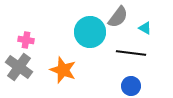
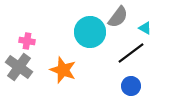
pink cross: moved 1 px right, 1 px down
black line: rotated 44 degrees counterclockwise
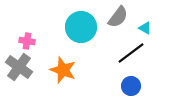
cyan circle: moved 9 px left, 5 px up
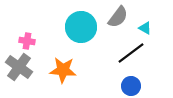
orange star: rotated 16 degrees counterclockwise
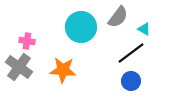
cyan triangle: moved 1 px left, 1 px down
blue circle: moved 5 px up
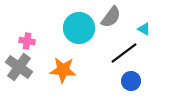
gray semicircle: moved 7 px left
cyan circle: moved 2 px left, 1 px down
black line: moved 7 px left
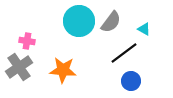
gray semicircle: moved 5 px down
cyan circle: moved 7 px up
gray cross: rotated 20 degrees clockwise
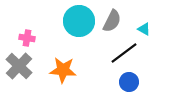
gray semicircle: moved 1 px right, 1 px up; rotated 10 degrees counterclockwise
pink cross: moved 3 px up
gray cross: moved 1 px up; rotated 12 degrees counterclockwise
blue circle: moved 2 px left, 1 px down
